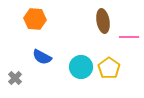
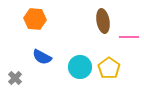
cyan circle: moved 1 px left
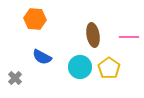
brown ellipse: moved 10 px left, 14 px down
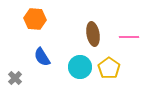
brown ellipse: moved 1 px up
blue semicircle: rotated 30 degrees clockwise
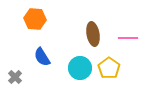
pink line: moved 1 px left, 1 px down
cyan circle: moved 1 px down
gray cross: moved 1 px up
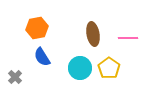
orange hexagon: moved 2 px right, 9 px down; rotated 15 degrees counterclockwise
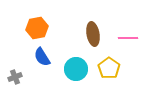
cyan circle: moved 4 px left, 1 px down
gray cross: rotated 24 degrees clockwise
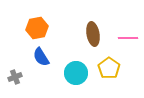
blue semicircle: moved 1 px left
cyan circle: moved 4 px down
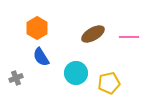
orange hexagon: rotated 20 degrees counterclockwise
brown ellipse: rotated 70 degrees clockwise
pink line: moved 1 px right, 1 px up
yellow pentagon: moved 15 px down; rotated 25 degrees clockwise
gray cross: moved 1 px right, 1 px down
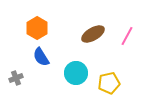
pink line: moved 2 px left, 1 px up; rotated 60 degrees counterclockwise
